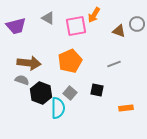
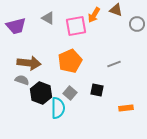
brown triangle: moved 3 px left, 21 px up
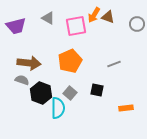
brown triangle: moved 8 px left, 7 px down
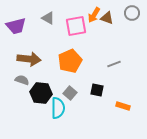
brown triangle: moved 1 px left, 1 px down
gray circle: moved 5 px left, 11 px up
brown arrow: moved 4 px up
black hexagon: rotated 15 degrees counterclockwise
orange rectangle: moved 3 px left, 2 px up; rotated 24 degrees clockwise
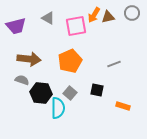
brown triangle: moved 1 px right, 1 px up; rotated 32 degrees counterclockwise
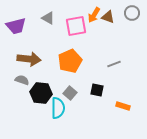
brown triangle: rotated 32 degrees clockwise
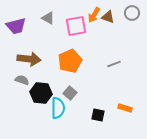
black square: moved 1 px right, 25 px down
orange rectangle: moved 2 px right, 2 px down
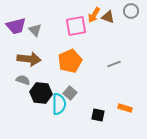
gray circle: moved 1 px left, 2 px up
gray triangle: moved 13 px left, 12 px down; rotated 16 degrees clockwise
gray semicircle: moved 1 px right
cyan semicircle: moved 1 px right, 4 px up
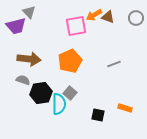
gray circle: moved 5 px right, 7 px down
orange arrow: rotated 28 degrees clockwise
gray triangle: moved 6 px left, 18 px up
black hexagon: rotated 15 degrees counterclockwise
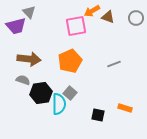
orange arrow: moved 2 px left, 4 px up
